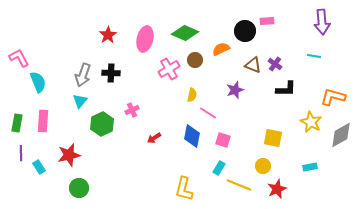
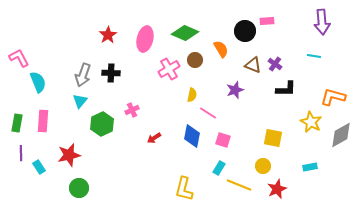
orange semicircle at (221, 49): rotated 84 degrees clockwise
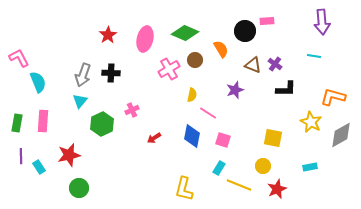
purple line at (21, 153): moved 3 px down
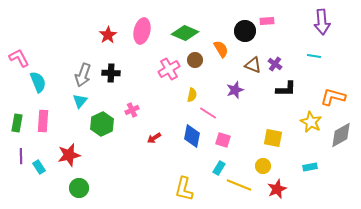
pink ellipse at (145, 39): moved 3 px left, 8 px up
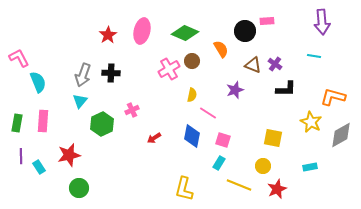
brown circle at (195, 60): moved 3 px left, 1 px down
cyan rectangle at (219, 168): moved 5 px up
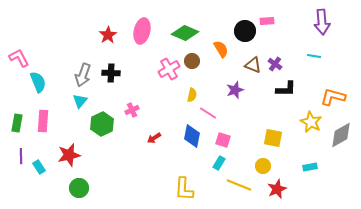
yellow L-shape at (184, 189): rotated 10 degrees counterclockwise
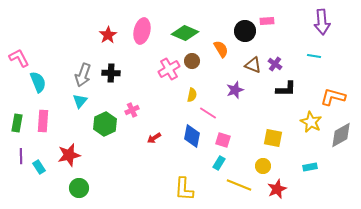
green hexagon at (102, 124): moved 3 px right
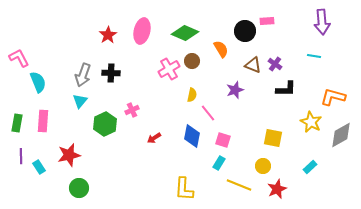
pink line at (208, 113): rotated 18 degrees clockwise
cyan rectangle at (310, 167): rotated 32 degrees counterclockwise
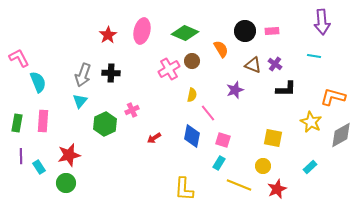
pink rectangle at (267, 21): moved 5 px right, 10 px down
green circle at (79, 188): moved 13 px left, 5 px up
